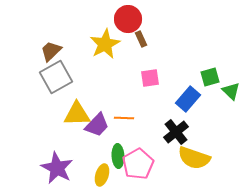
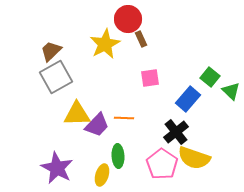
green square: rotated 36 degrees counterclockwise
pink pentagon: moved 24 px right; rotated 8 degrees counterclockwise
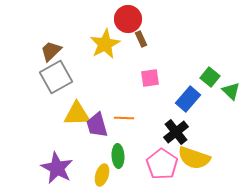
purple trapezoid: rotated 120 degrees clockwise
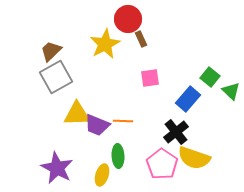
orange line: moved 1 px left, 3 px down
purple trapezoid: rotated 52 degrees counterclockwise
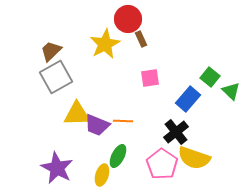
green ellipse: rotated 30 degrees clockwise
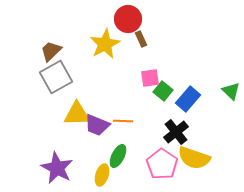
green square: moved 47 px left, 14 px down
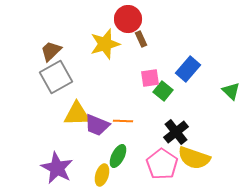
yellow star: rotated 12 degrees clockwise
blue rectangle: moved 30 px up
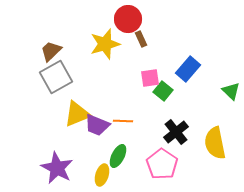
yellow triangle: rotated 20 degrees counterclockwise
yellow semicircle: moved 21 px right, 15 px up; rotated 60 degrees clockwise
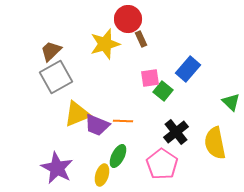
green triangle: moved 11 px down
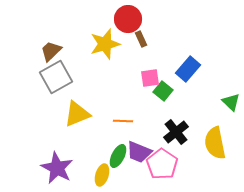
purple trapezoid: moved 42 px right, 27 px down
